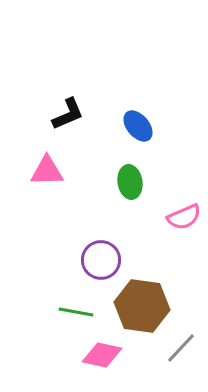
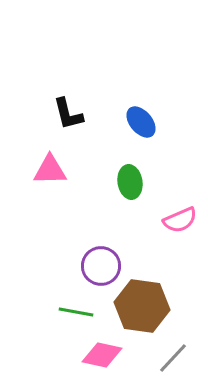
black L-shape: rotated 99 degrees clockwise
blue ellipse: moved 3 px right, 4 px up
pink triangle: moved 3 px right, 1 px up
pink semicircle: moved 4 px left, 3 px down
purple circle: moved 6 px down
gray line: moved 8 px left, 10 px down
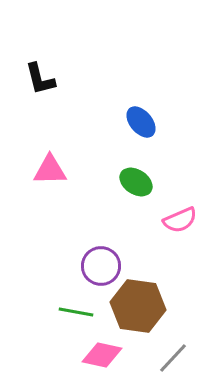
black L-shape: moved 28 px left, 35 px up
green ellipse: moved 6 px right; rotated 48 degrees counterclockwise
brown hexagon: moved 4 px left
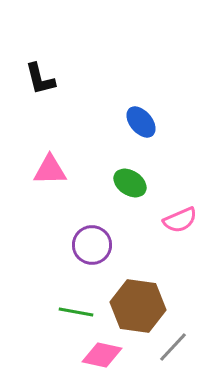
green ellipse: moved 6 px left, 1 px down
purple circle: moved 9 px left, 21 px up
gray line: moved 11 px up
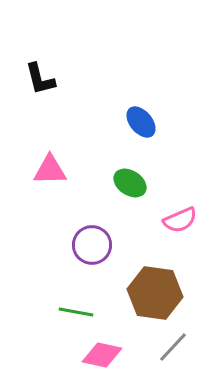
brown hexagon: moved 17 px right, 13 px up
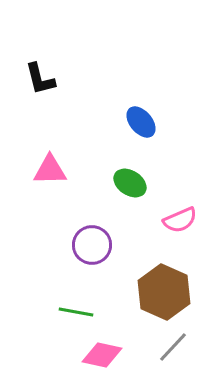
brown hexagon: moved 9 px right, 1 px up; rotated 16 degrees clockwise
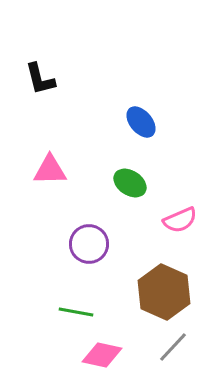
purple circle: moved 3 px left, 1 px up
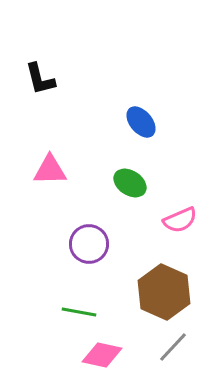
green line: moved 3 px right
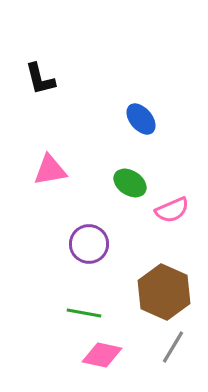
blue ellipse: moved 3 px up
pink triangle: rotated 9 degrees counterclockwise
pink semicircle: moved 8 px left, 10 px up
green line: moved 5 px right, 1 px down
gray line: rotated 12 degrees counterclockwise
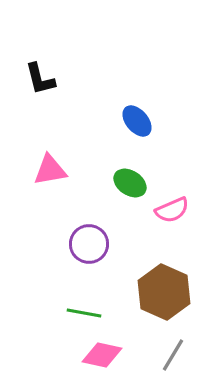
blue ellipse: moved 4 px left, 2 px down
gray line: moved 8 px down
